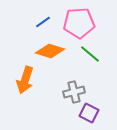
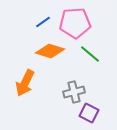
pink pentagon: moved 4 px left
orange arrow: moved 3 px down; rotated 8 degrees clockwise
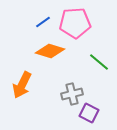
green line: moved 9 px right, 8 px down
orange arrow: moved 3 px left, 2 px down
gray cross: moved 2 px left, 2 px down
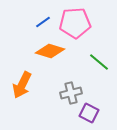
gray cross: moved 1 px left, 1 px up
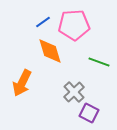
pink pentagon: moved 1 px left, 2 px down
orange diamond: rotated 56 degrees clockwise
green line: rotated 20 degrees counterclockwise
orange arrow: moved 2 px up
gray cross: moved 3 px right, 1 px up; rotated 30 degrees counterclockwise
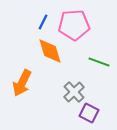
blue line: rotated 28 degrees counterclockwise
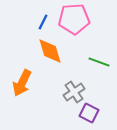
pink pentagon: moved 6 px up
gray cross: rotated 10 degrees clockwise
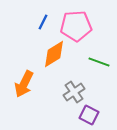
pink pentagon: moved 2 px right, 7 px down
orange diamond: moved 4 px right, 3 px down; rotated 76 degrees clockwise
orange arrow: moved 2 px right, 1 px down
purple square: moved 2 px down
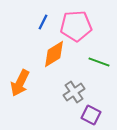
orange arrow: moved 4 px left, 1 px up
purple square: moved 2 px right
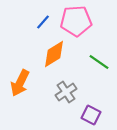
blue line: rotated 14 degrees clockwise
pink pentagon: moved 5 px up
green line: rotated 15 degrees clockwise
gray cross: moved 8 px left
